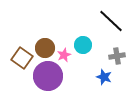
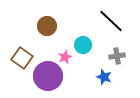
brown circle: moved 2 px right, 22 px up
pink star: moved 1 px right, 2 px down
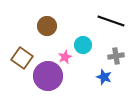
black line: rotated 24 degrees counterclockwise
gray cross: moved 1 px left
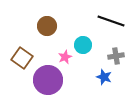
purple circle: moved 4 px down
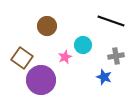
purple circle: moved 7 px left
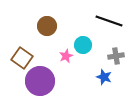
black line: moved 2 px left
pink star: moved 1 px right, 1 px up
purple circle: moved 1 px left, 1 px down
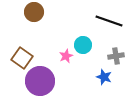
brown circle: moved 13 px left, 14 px up
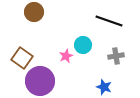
blue star: moved 10 px down
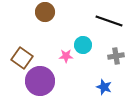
brown circle: moved 11 px right
pink star: rotated 24 degrees clockwise
